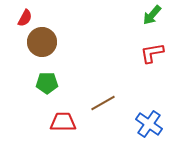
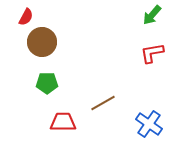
red semicircle: moved 1 px right, 1 px up
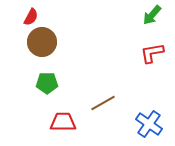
red semicircle: moved 5 px right
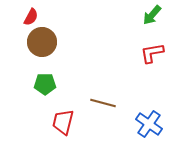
green pentagon: moved 2 px left, 1 px down
brown line: rotated 45 degrees clockwise
red trapezoid: rotated 76 degrees counterclockwise
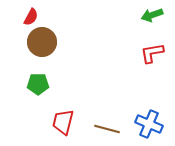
green arrow: rotated 30 degrees clockwise
green pentagon: moved 7 px left
brown line: moved 4 px right, 26 px down
blue cross: rotated 12 degrees counterclockwise
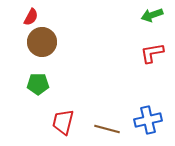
blue cross: moved 1 px left, 4 px up; rotated 36 degrees counterclockwise
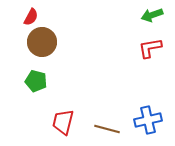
red L-shape: moved 2 px left, 5 px up
green pentagon: moved 2 px left, 3 px up; rotated 15 degrees clockwise
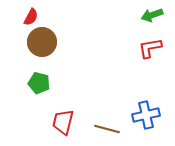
green pentagon: moved 3 px right, 2 px down
blue cross: moved 2 px left, 5 px up
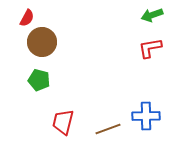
red semicircle: moved 4 px left, 1 px down
green pentagon: moved 3 px up
blue cross: moved 1 px down; rotated 12 degrees clockwise
brown line: moved 1 px right; rotated 35 degrees counterclockwise
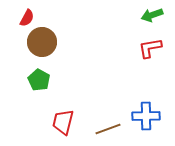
green pentagon: rotated 15 degrees clockwise
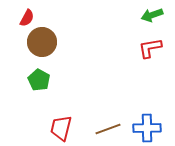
blue cross: moved 1 px right, 12 px down
red trapezoid: moved 2 px left, 6 px down
